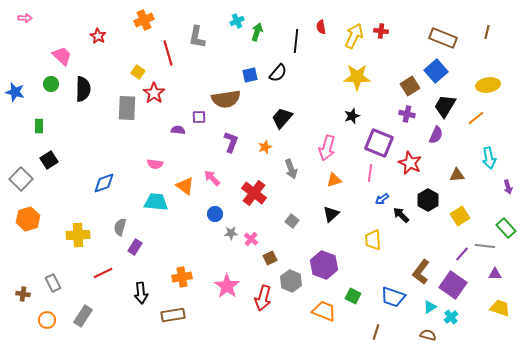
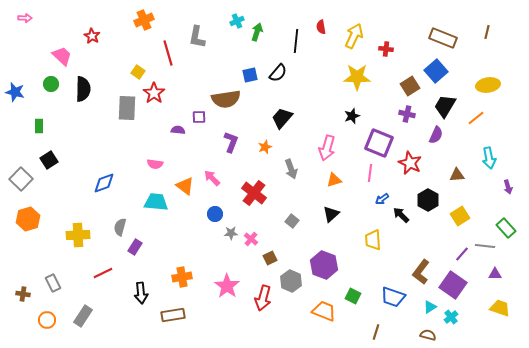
red cross at (381, 31): moved 5 px right, 18 px down
red star at (98, 36): moved 6 px left
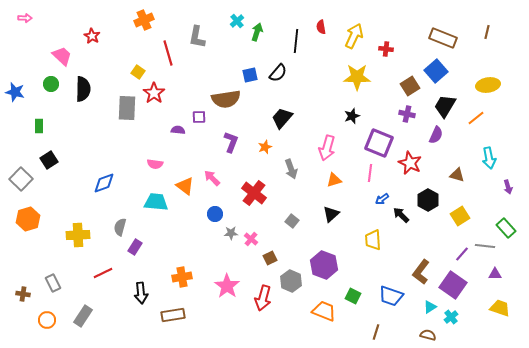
cyan cross at (237, 21): rotated 16 degrees counterclockwise
brown triangle at (457, 175): rotated 21 degrees clockwise
blue trapezoid at (393, 297): moved 2 px left, 1 px up
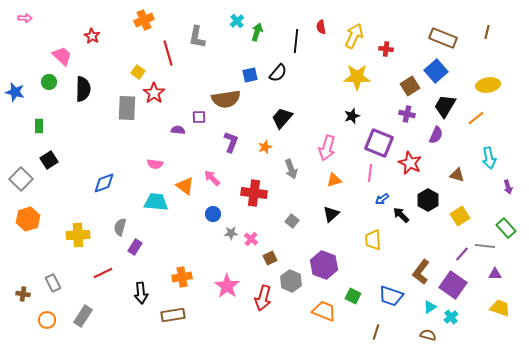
green circle at (51, 84): moved 2 px left, 2 px up
red cross at (254, 193): rotated 30 degrees counterclockwise
blue circle at (215, 214): moved 2 px left
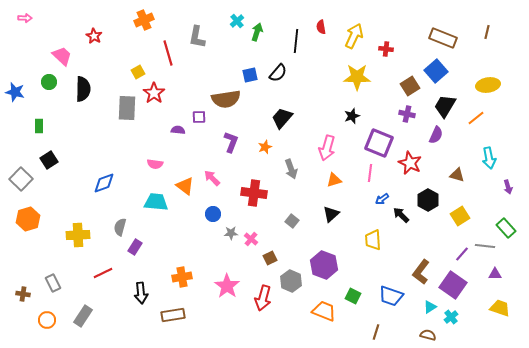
red star at (92, 36): moved 2 px right
yellow square at (138, 72): rotated 24 degrees clockwise
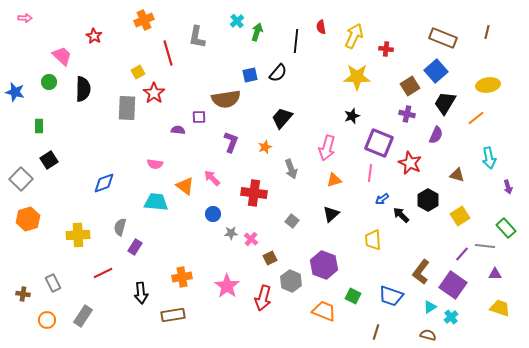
black trapezoid at (445, 106): moved 3 px up
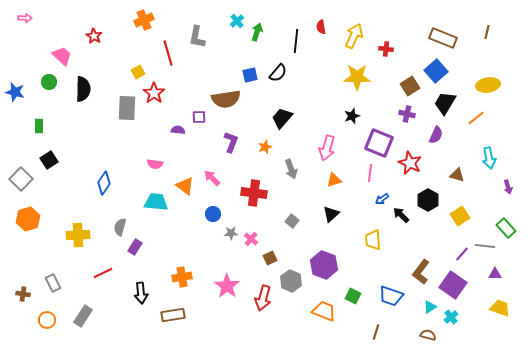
blue diamond at (104, 183): rotated 35 degrees counterclockwise
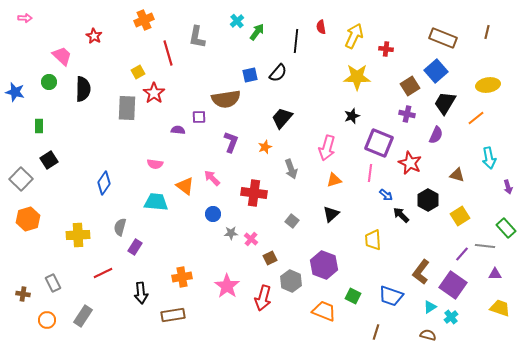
green arrow at (257, 32): rotated 18 degrees clockwise
blue arrow at (382, 199): moved 4 px right, 4 px up; rotated 104 degrees counterclockwise
